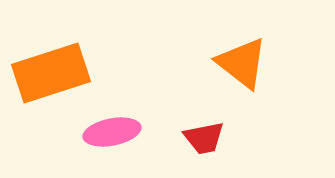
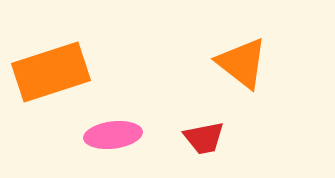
orange rectangle: moved 1 px up
pink ellipse: moved 1 px right, 3 px down; rotated 4 degrees clockwise
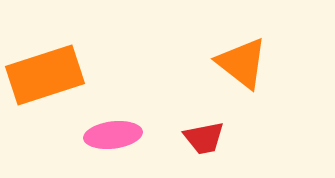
orange rectangle: moved 6 px left, 3 px down
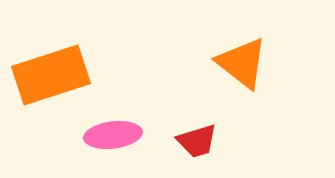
orange rectangle: moved 6 px right
red trapezoid: moved 7 px left, 3 px down; rotated 6 degrees counterclockwise
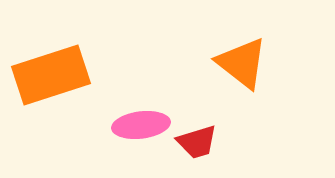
pink ellipse: moved 28 px right, 10 px up
red trapezoid: moved 1 px down
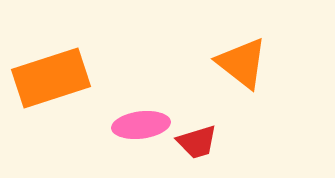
orange rectangle: moved 3 px down
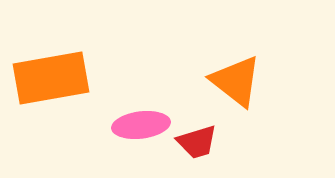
orange triangle: moved 6 px left, 18 px down
orange rectangle: rotated 8 degrees clockwise
